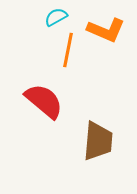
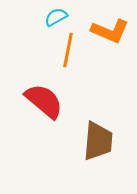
orange L-shape: moved 4 px right, 1 px down
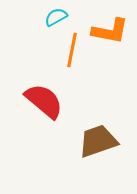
orange L-shape: rotated 12 degrees counterclockwise
orange line: moved 4 px right
brown trapezoid: rotated 114 degrees counterclockwise
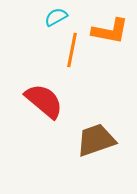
brown trapezoid: moved 2 px left, 1 px up
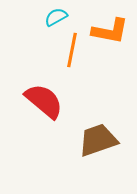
brown trapezoid: moved 2 px right
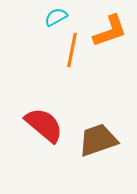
orange L-shape: rotated 30 degrees counterclockwise
red semicircle: moved 24 px down
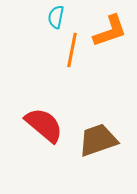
cyan semicircle: rotated 50 degrees counterclockwise
